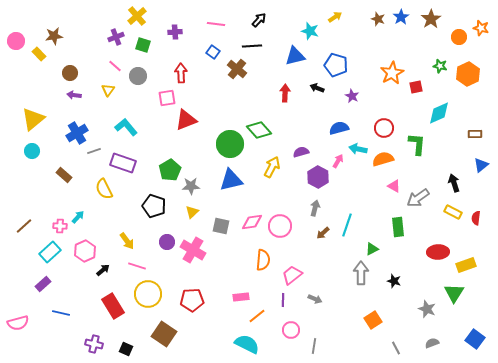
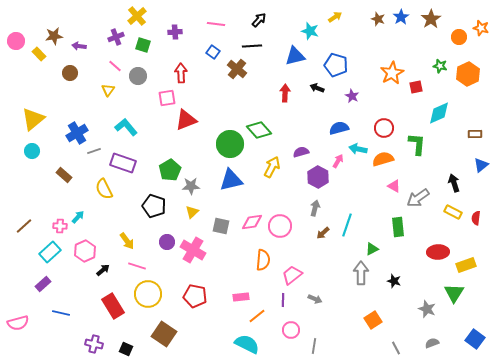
purple arrow at (74, 95): moved 5 px right, 49 px up
red pentagon at (192, 300): moved 3 px right, 4 px up; rotated 15 degrees clockwise
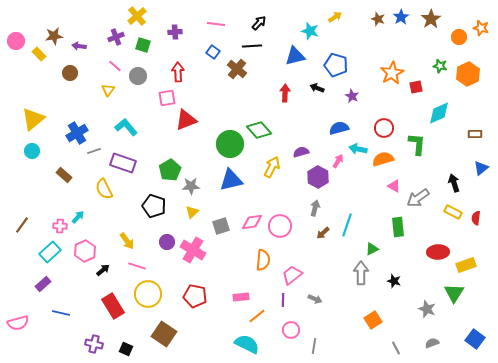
black arrow at (259, 20): moved 3 px down
red arrow at (181, 73): moved 3 px left, 1 px up
blue triangle at (481, 165): moved 3 px down
brown line at (24, 226): moved 2 px left, 1 px up; rotated 12 degrees counterclockwise
gray square at (221, 226): rotated 30 degrees counterclockwise
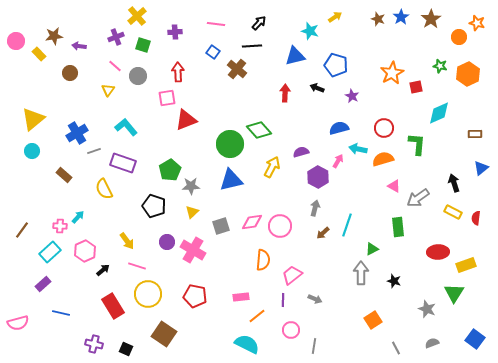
orange star at (481, 28): moved 4 px left, 5 px up
brown line at (22, 225): moved 5 px down
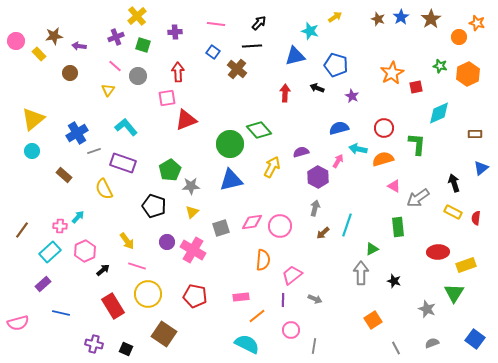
gray square at (221, 226): moved 2 px down
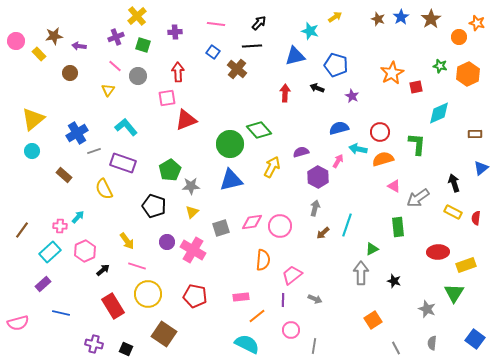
red circle at (384, 128): moved 4 px left, 4 px down
gray semicircle at (432, 343): rotated 64 degrees counterclockwise
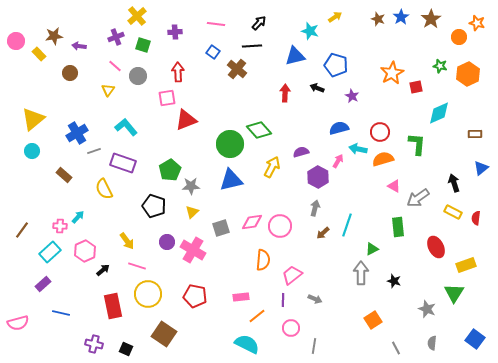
red ellipse at (438, 252): moved 2 px left, 5 px up; rotated 65 degrees clockwise
red rectangle at (113, 306): rotated 20 degrees clockwise
pink circle at (291, 330): moved 2 px up
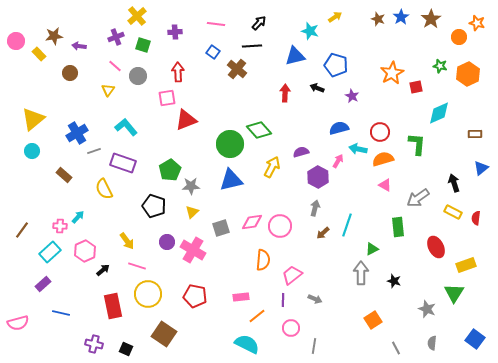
pink triangle at (394, 186): moved 9 px left, 1 px up
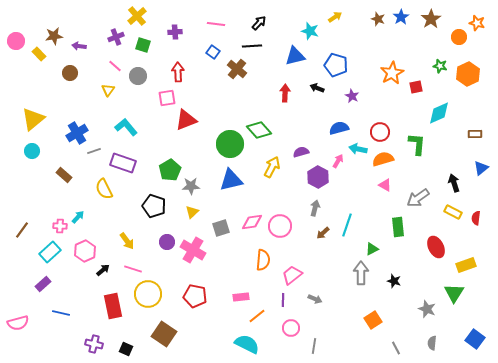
pink line at (137, 266): moved 4 px left, 3 px down
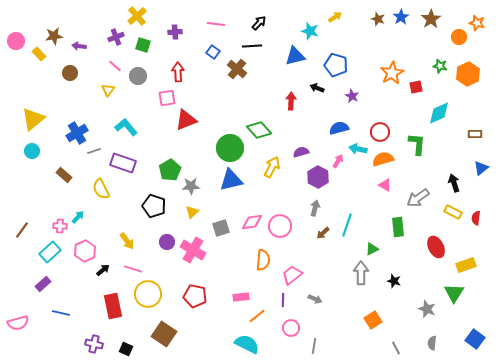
red arrow at (285, 93): moved 6 px right, 8 px down
green circle at (230, 144): moved 4 px down
yellow semicircle at (104, 189): moved 3 px left
